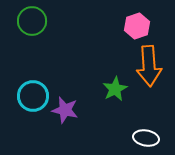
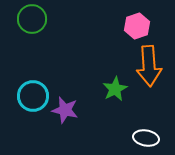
green circle: moved 2 px up
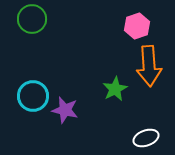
white ellipse: rotated 30 degrees counterclockwise
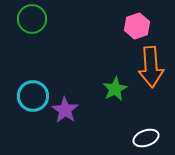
orange arrow: moved 2 px right, 1 px down
purple star: rotated 20 degrees clockwise
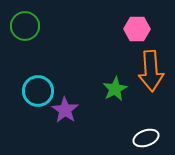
green circle: moved 7 px left, 7 px down
pink hexagon: moved 3 px down; rotated 20 degrees clockwise
orange arrow: moved 4 px down
cyan circle: moved 5 px right, 5 px up
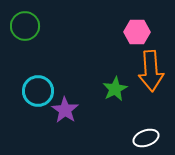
pink hexagon: moved 3 px down
